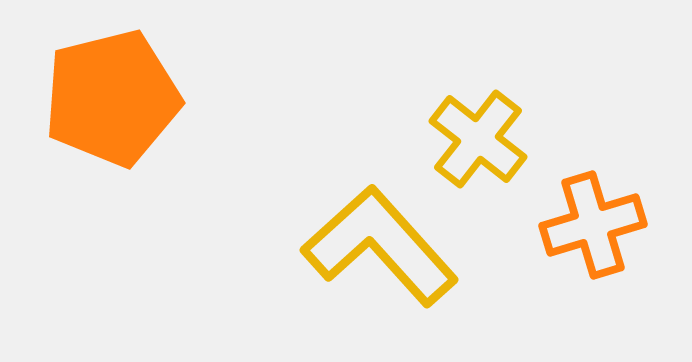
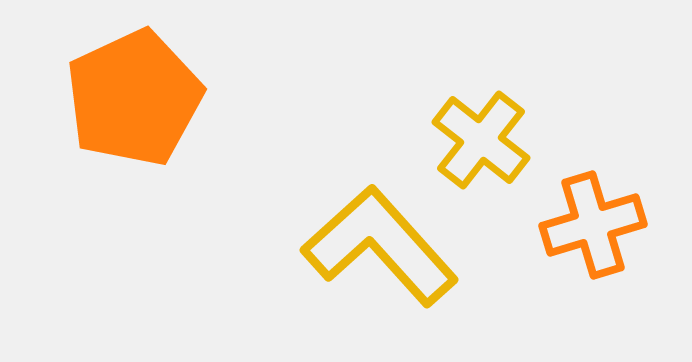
orange pentagon: moved 22 px right; rotated 11 degrees counterclockwise
yellow cross: moved 3 px right, 1 px down
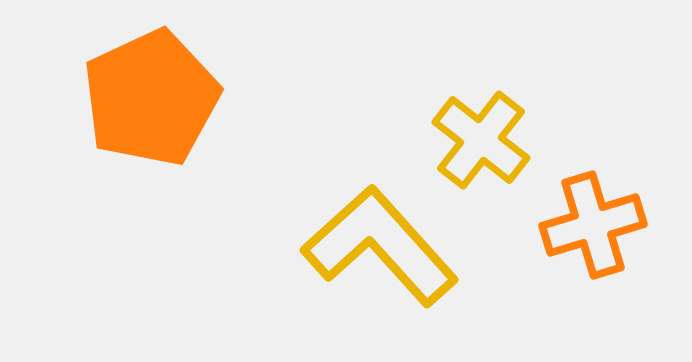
orange pentagon: moved 17 px right
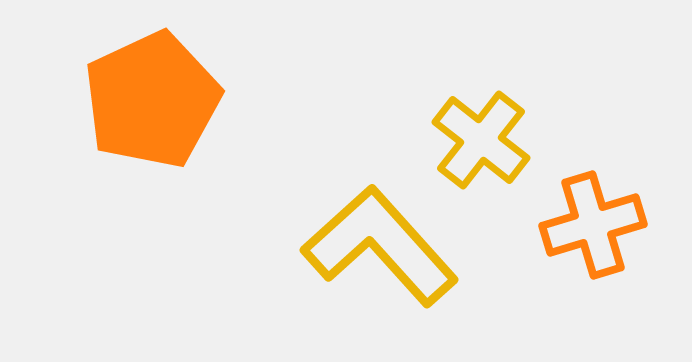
orange pentagon: moved 1 px right, 2 px down
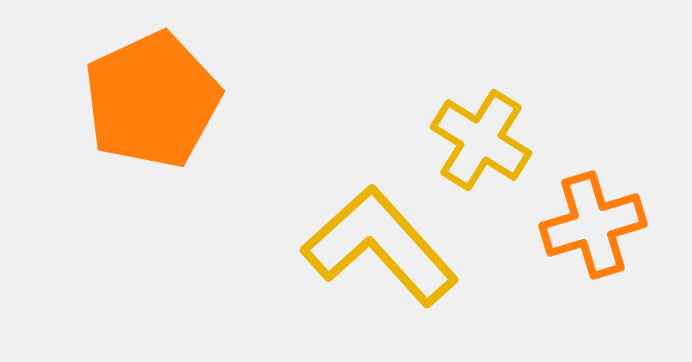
yellow cross: rotated 6 degrees counterclockwise
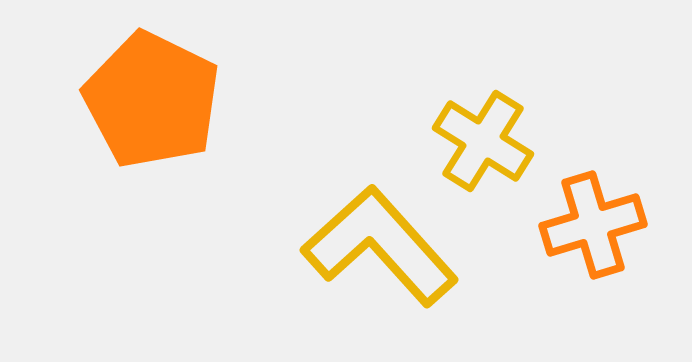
orange pentagon: rotated 21 degrees counterclockwise
yellow cross: moved 2 px right, 1 px down
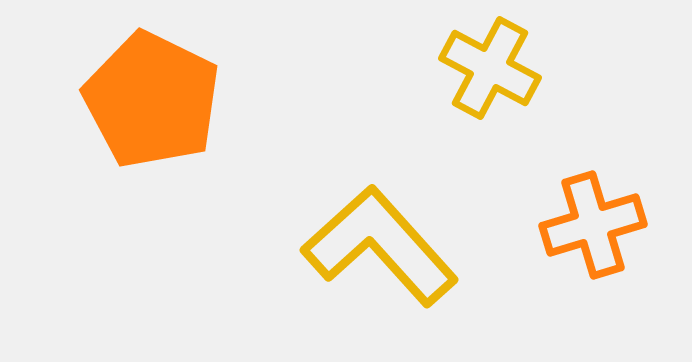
yellow cross: moved 7 px right, 73 px up; rotated 4 degrees counterclockwise
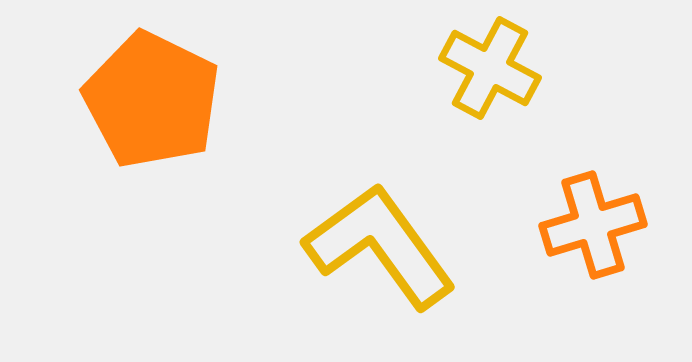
yellow L-shape: rotated 6 degrees clockwise
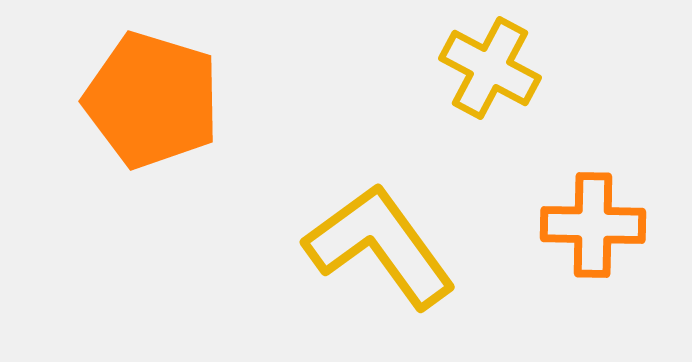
orange pentagon: rotated 9 degrees counterclockwise
orange cross: rotated 18 degrees clockwise
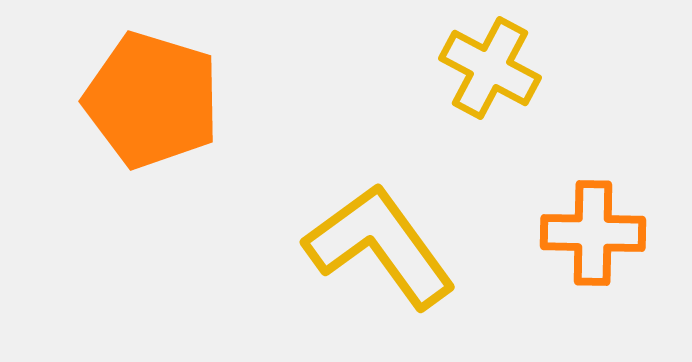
orange cross: moved 8 px down
